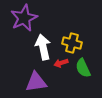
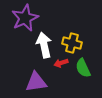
purple star: moved 1 px right
white arrow: moved 1 px right, 2 px up
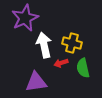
green semicircle: rotated 12 degrees clockwise
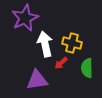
white arrow: moved 1 px right, 1 px up
red arrow: rotated 24 degrees counterclockwise
green semicircle: moved 4 px right; rotated 12 degrees clockwise
purple triangle: moved 1 px right, 2 px up
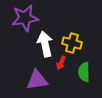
purple star: rotated 16 degrees clockwise
red arrow: rotated 24 degrees counterclockwise
green semicircle: moved 3 px left, 4 px down
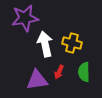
red arrow: moved 2 px left, 9 px down
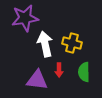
red arrow: moved 2 px up; rotated 24 degrees counterclockwise
purple triangle: rotated 15 degrees clockwise
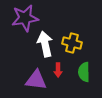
red arrow: moved 1 px left
purple triangle: moved 1 px left
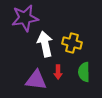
red arrow: moved 2 px down
